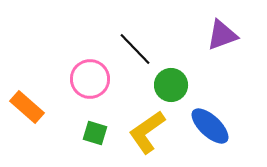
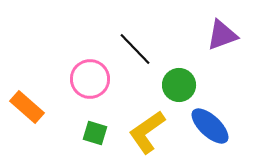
green circle: moved 8 px right
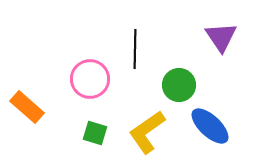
purple triangle: moved 1 px left, 2 px down; rotated 44 degrees counterclockwise
black line: rotated 45 degrees clockwise
